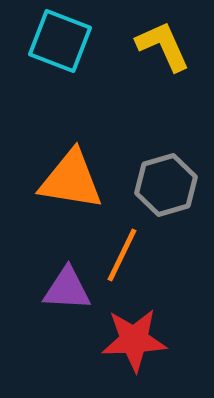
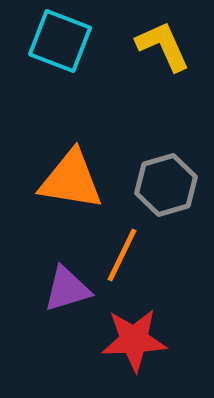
purple triangle: rotated 20 degrees counterclockwise
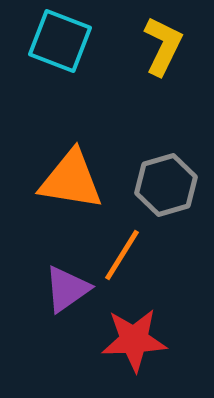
yellow L-shape: rotated 50 degrees clockwise
orange line: rotated 6 degrees clockwise
purple triangle: rotated 18 degrees counterclockwise
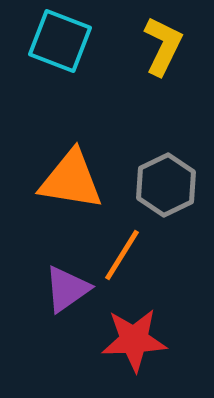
gray hexagon: rotated 10 degrees counterclockwise
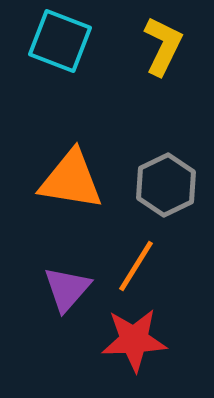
orange line: moved 14 px right, 11 px down
purple triangle: rotated 14 degrees counterclockwise
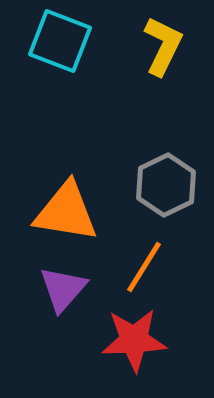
orange triangle: moved 5 px left, 32 px down
orange line: moved 8 px right, 1 px down
purple triangle: moved 4 px left
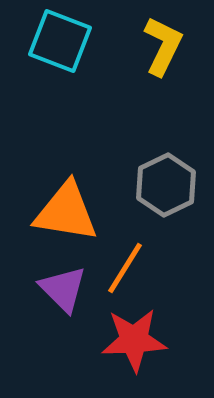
orange line: moved 19 px left, 1 px down
purple triangle: rotated 26 degrees counterclockwise
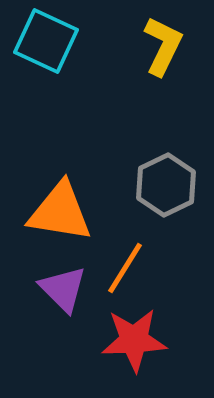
cyan square: moved 14 px left; rotated 4 degrees clockwise
orange triangle: moved 6 px left
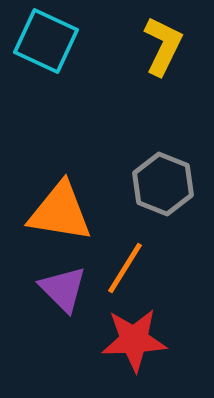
gray hexagon: moved 3 px left, 1 px up; rotated 12 degrees counterclockwise
